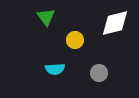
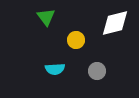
yellow circle: moved 1 px right
gray circle: moved 2 px left, 2 px up
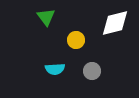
gray circle: moved 5 px left
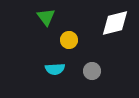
yellow circle: moved 7 px left
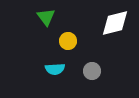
yellow circle: moved 1 px left, 1 px down
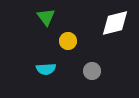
cyan semicircle: moved 9 px left
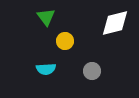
yellow circle: moved 3 px left
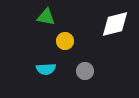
green triangle: rotated 42 degrees counterclockwise
white diamond: moved 1 px down
gray circle: moved 7 px left
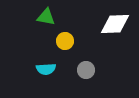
white diamond: rotated 12 degrees clockwise
gray circle: moved 1 px right, 1 px up
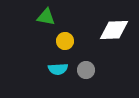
white diamond: moved 1 px left, 6 px down
cyan semicircle: moved 12 px right
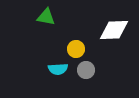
yellow circle: moved 11 px right, 8 px down
